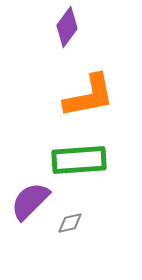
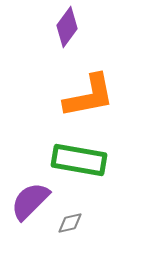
green rectangle: rotated 14 degrees clockwise
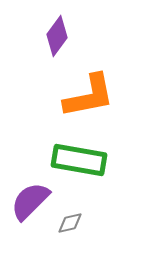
purple diamond: moved 10 px left, 9 px down
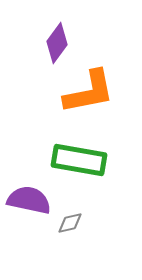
purple diamond: moved 7 px down
orange L-shape: moved 4 px up
purple semicircle: moved 1 px left, 1 px up; rotated 57 degrees clockwise
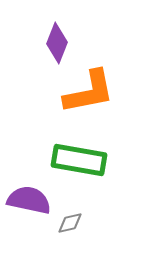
purple diamond: rotated 15 degrees counterclockwise
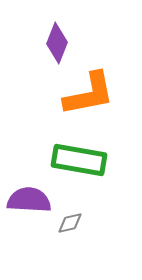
orange L-shape: moved 2 px down
purple semicircle: rotated 9 degrees counterclockwise
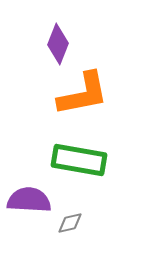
purple diamond: moved 1 px right, 1 px down
orange L-shape: moved 6 px left
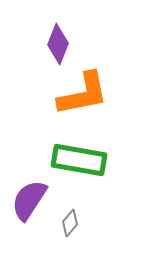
purple semicircle: rotated 60 degrees counterclockwise
gray diamond: rotated 36 degrees counterclockwise
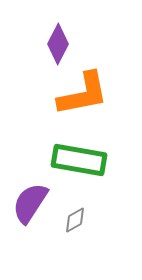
purple diamond: rotated 6 degrees clockwise
purple semicircle: moved 1 px right, 3 px down
gray diamond: moved 5 px right, 3 px up; rotated 20 degrees clockwise
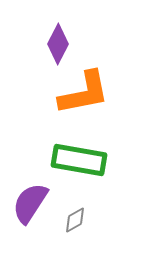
orange L-shape: moved 1 px right, 1 px up
